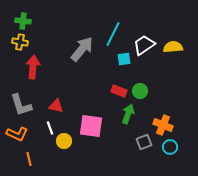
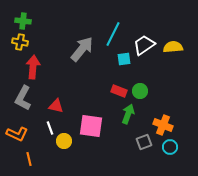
gray L-shape: moved 2 px right, 7 px up; rotated 45 degrees clockwise
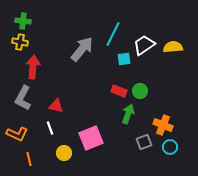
pink square: moved 12 px down; rotated 30 degrees counterclockwise
yellow circle: moved 12 px down
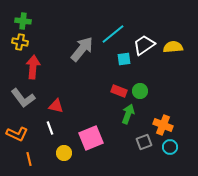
cyan line: rotated 25 degrees clockwise
gray L-shape: rotated 65 degrees counterclockwise
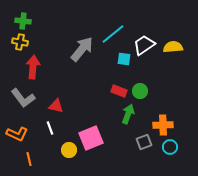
cyan square: rotated 16 degrees clockwise
orange cross: rotated 24 degrees counterclockwise
yellow circle: moved 5 px right, 3 px up
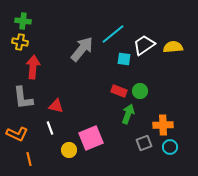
gray L-shape: rotated 30 degrees clockwise
gray square: moved 1 px down
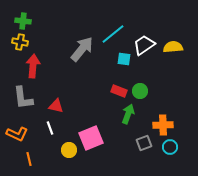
red arrow: moved 1 px up
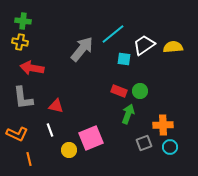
red arrow: moved 1 px left, 2 px down; rotated 85 degrees counterclockwise
white line: moved 2 px down
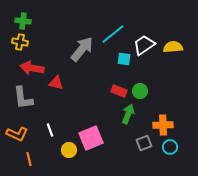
red triangle: moved 23 px up
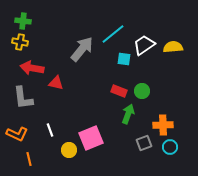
green circle: moved 2 px right
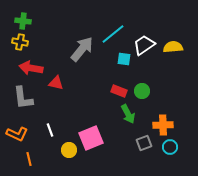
red arrow: moved 1 px left
green arrow: rotated 132 degrees clockwise
